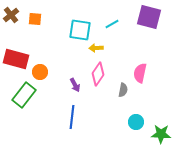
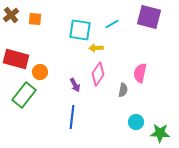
green star: moved 1 px left, 1 px up
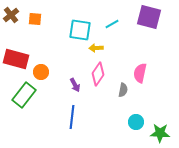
orange circle: moved 1 px right
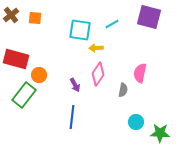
orange square: moved 1 px up
orange circle: moved 2 px left, 3 px down
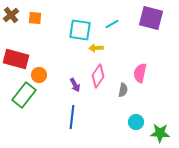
purple square: moved 2 px right, 1 px down
pink diamond: moved 2 px down
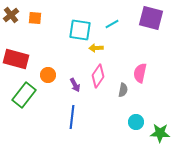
orange circle: moved 9 px right
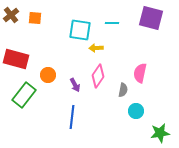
cyan line: moved 1 px up; rotated 32 degrees clockwise
cyan circle: moved 11 px up
green star: rotated 12 degrees counterclockwise
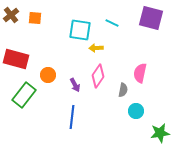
cyan line: rotated 24 degrees clockwise
